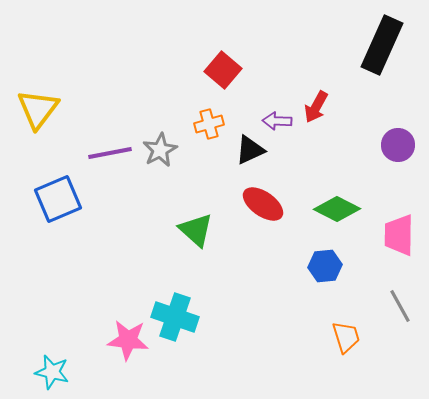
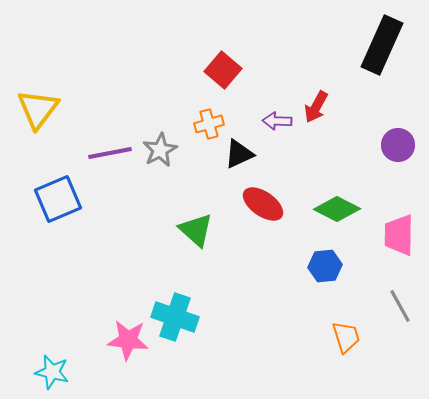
black triangle: moved 11 px left, 4 px down
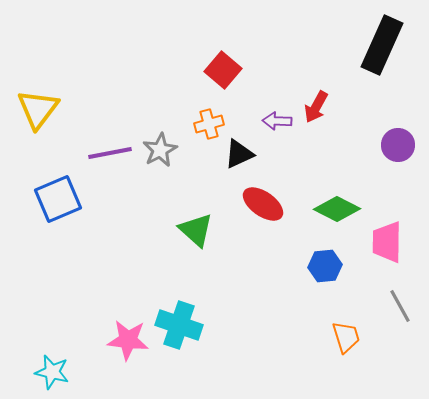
pink trapezoid: moved 12 px left, 7 px down
cyan cross: moved 4 px right, 8 px down
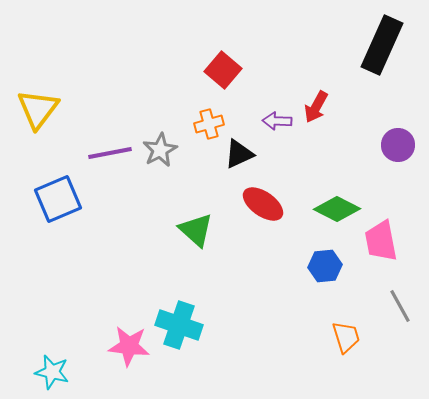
pink trapezoid: moved 6 px left, 1 px up; rotated 12 degrees counterclockwise
pink star: moved 1 px right, 6 px down
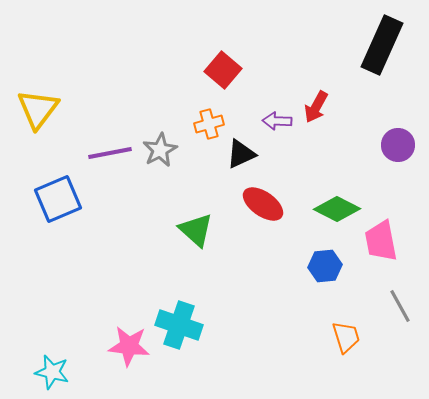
black triangle: moved 2 px right
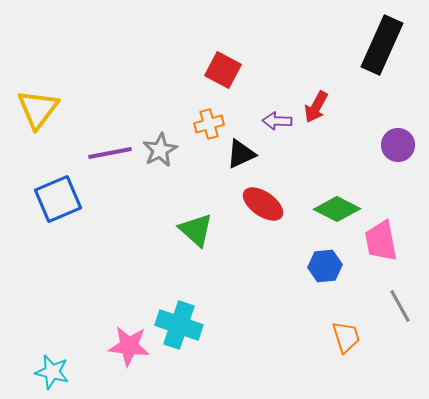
red square: rotated 12 degrees counterclockwise
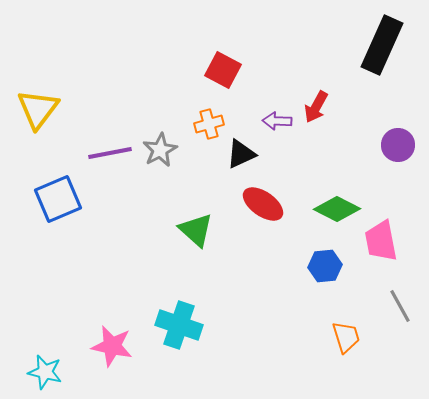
pink star: moved 17 px left; rotated 6 degrees clockwise
cyan star: moved 7 px left
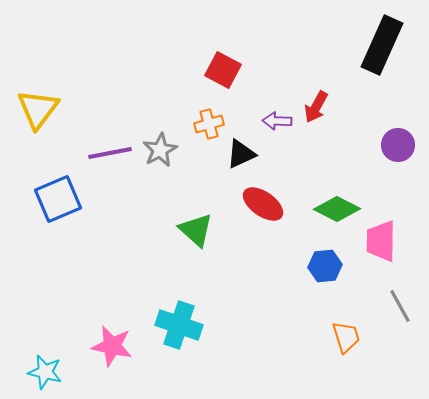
pink trapezoid: rotated 12 degrees clockwise
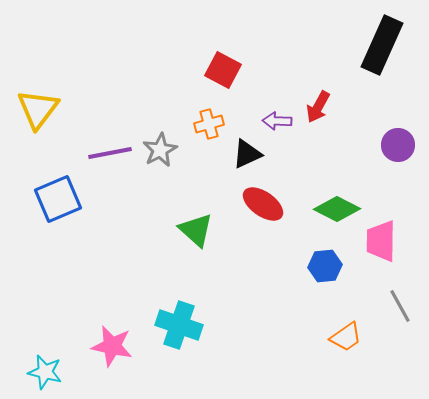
red arrow: moved 2 px right
black triangle: moved 6 px right
orange trapezoid: rotated 72 degrees clockwise
